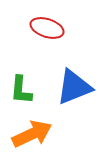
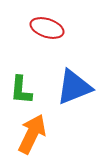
orange arrow: rotated 39 degrees counterclockwise
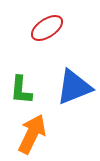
red ellipse: rotated 52 degrees counterclockwise
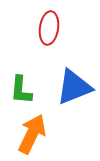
red ellipse: moved 2 px right; rotated 48 degrees counterclockwise
